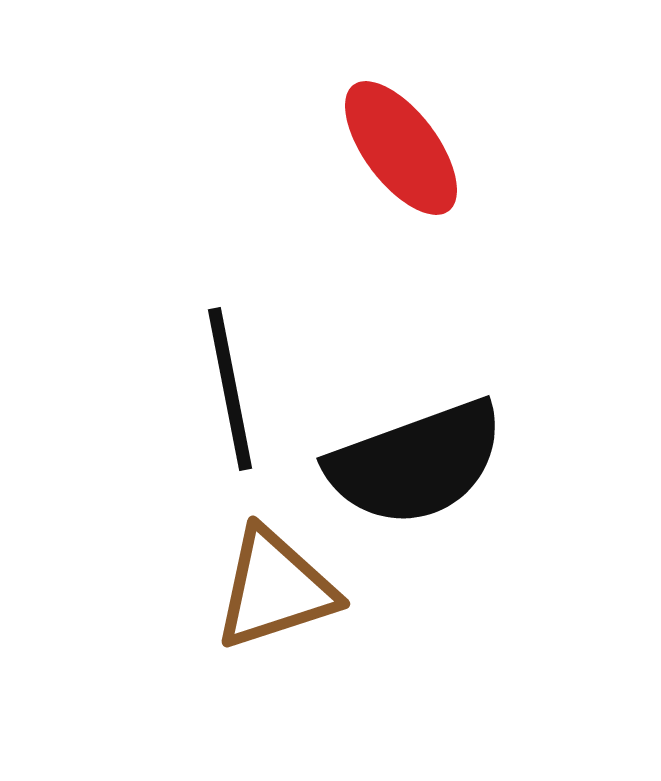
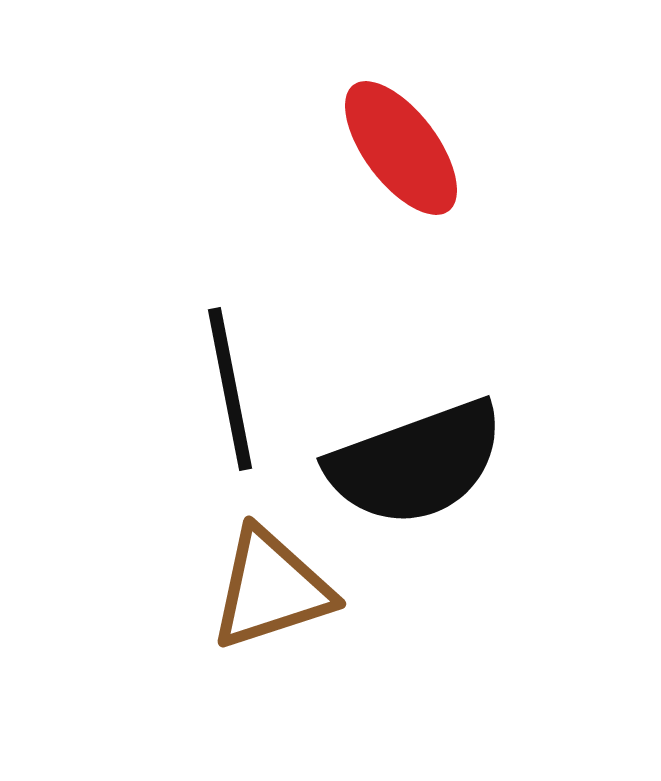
brown triangle: moved 4 px left
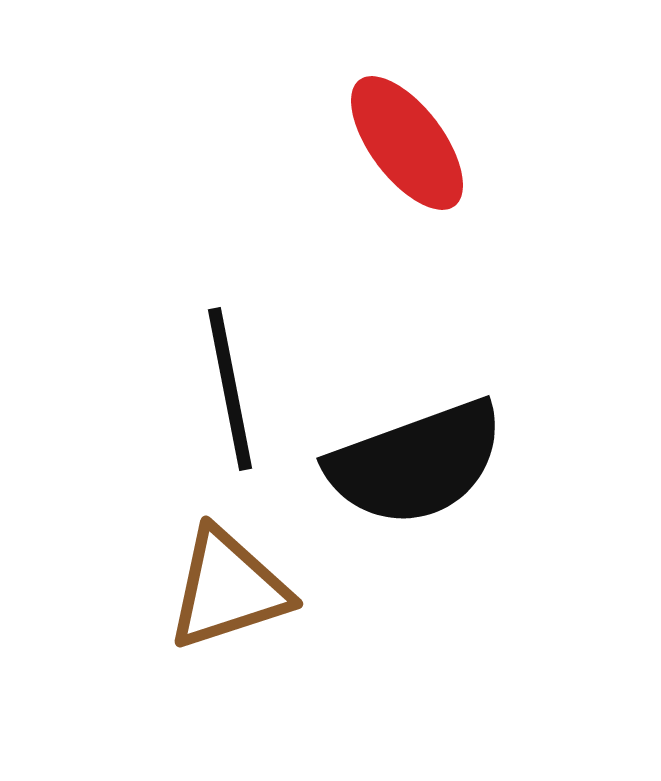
red ellipse: moved 6 px right, 5 px up
brown triangle: moved 43 px left
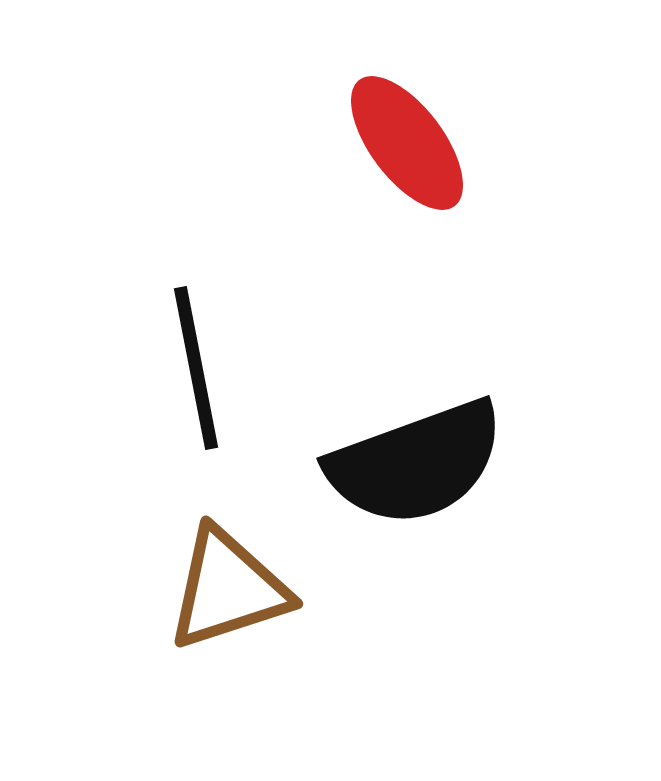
black line: moved 34 px left, 21 px up
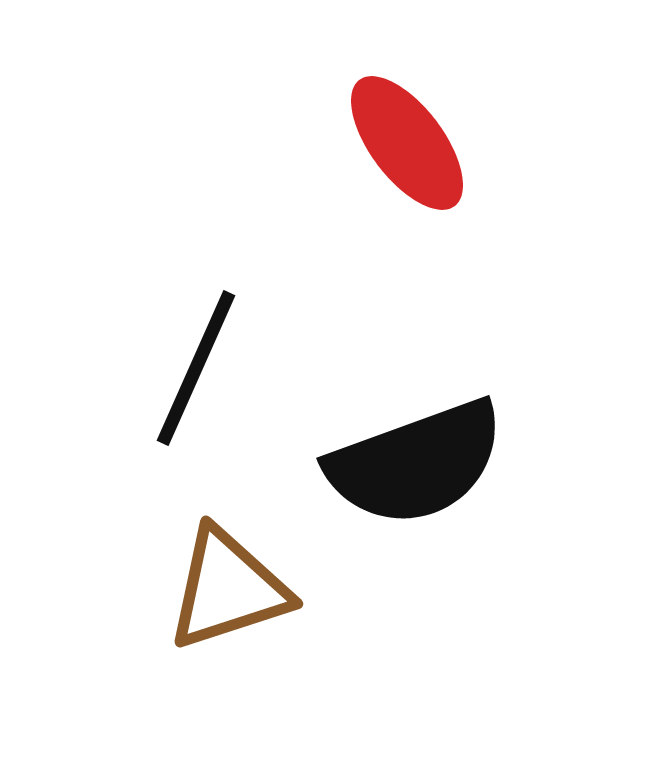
black line: rotated 35 degrees clockwise
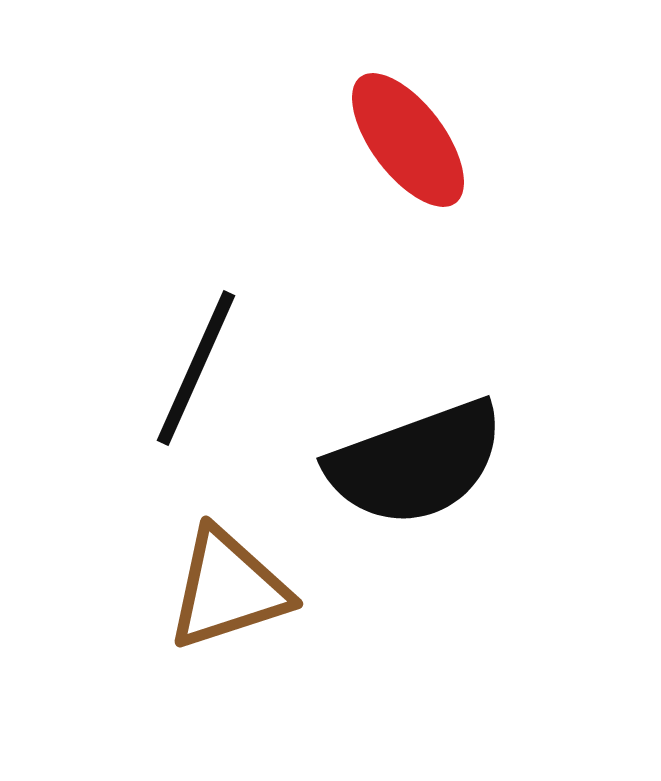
red ellipse: moved 1 px right, 3 px up
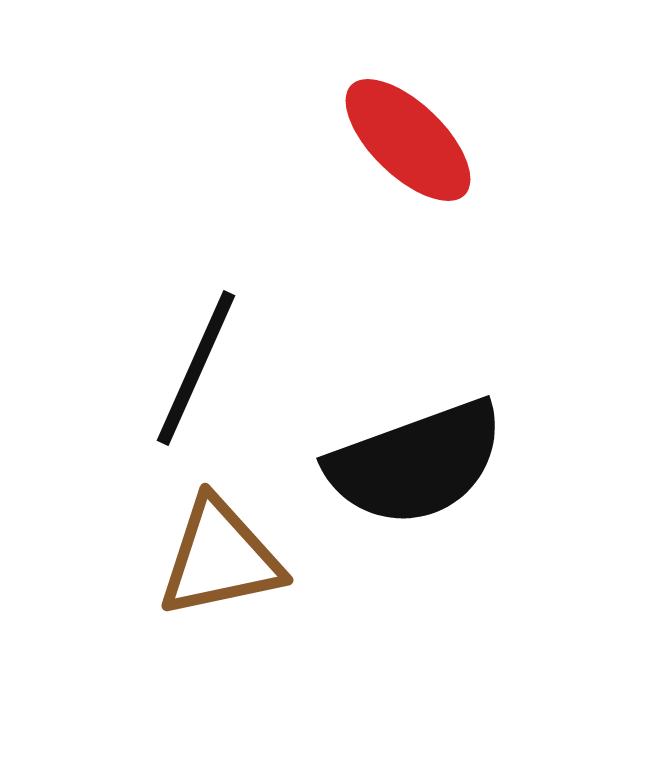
red ellipse: rotated 9 degrees counterclockwise
brown triangle: moved 8 px left, 31 px up; rotated 6 degrees clockwise
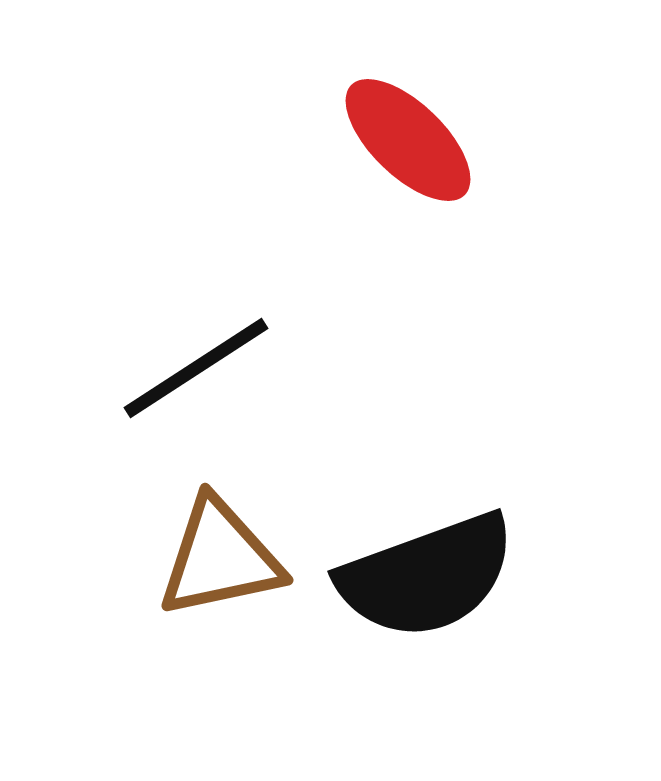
black line: rotated 33 degrees clockwise
black semicircle: moved 11 px right, 113 px down
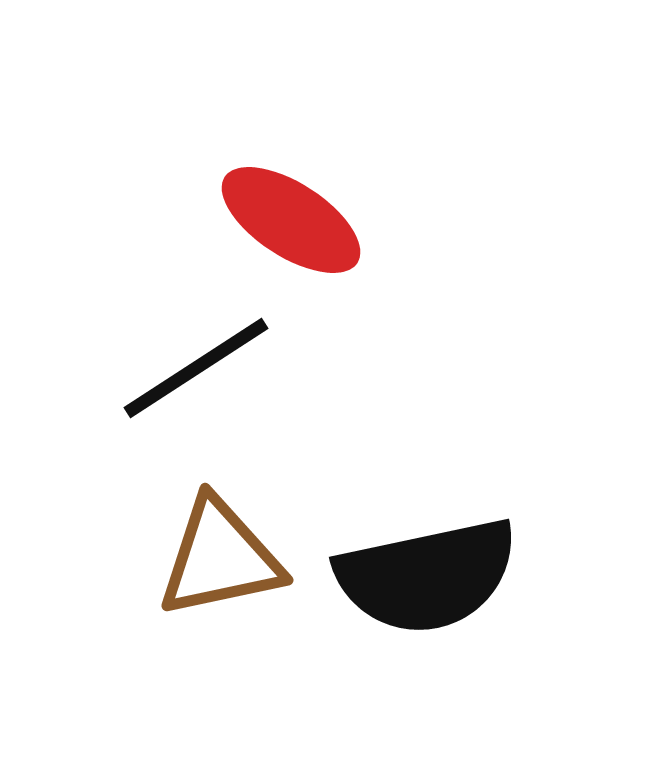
red ellipse: moved 117 px left, 80 px down; rotated 11 degrees counterclockwise
black semicircle: rotated 8 degrees clockwise
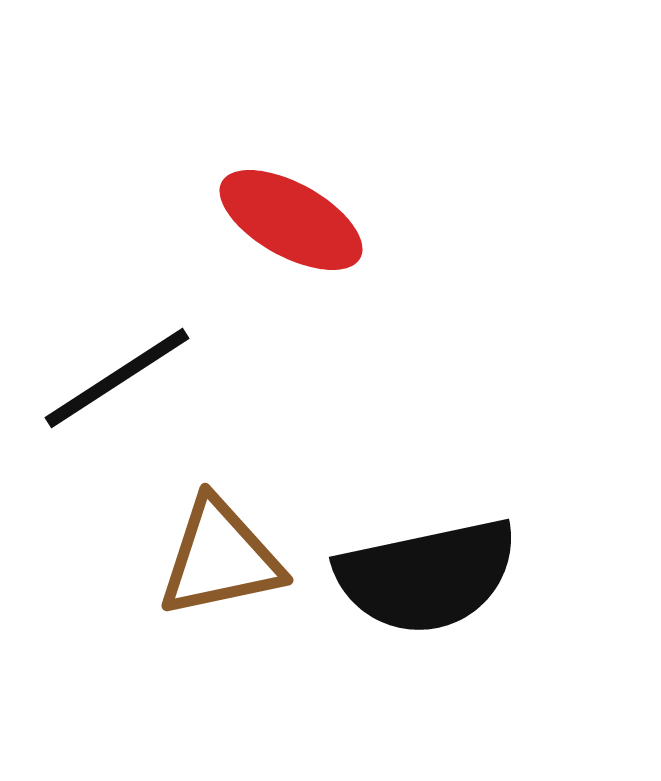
red ellipse: rotated 4 degrees counterclockwise
black line: moved 79 px left, 10 px down
